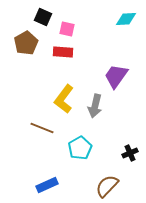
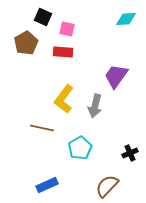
brown line: rotated 10 degrees counterclockwise
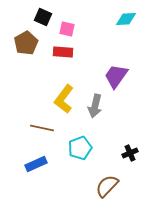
cyan pentagon: rotated 10 degrees clockwise
blue rectangle: moved 11 px left, 21 px up
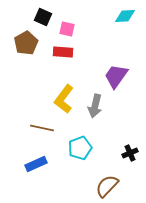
cyan diamond: moved 1 px left, 3 px up
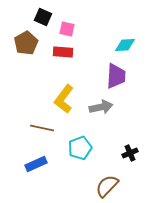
cyan diamond: moved 29 px down
purple trapezoid: rotated 148 degrees clockwise
gray arrow: moved 6 px right, 1 px down; rotated 115 degrees counterclockwise
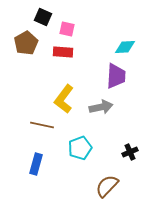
cyan diamond: moved 2 px down
brown line: moved 3 px up
black cross: moved 1 px up
blue rectangle: rotated 50 degrees counterclockwise
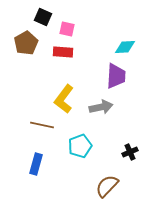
cyan pentagon: moved 2 px up
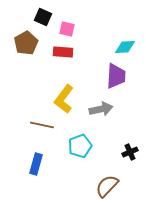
gray arrow: moved 2 px down
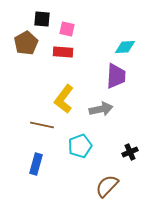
black square: moved 1 px left, 2 px down; rotated 18 degrees counterclockwise
